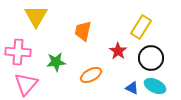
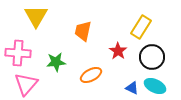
pink cross: moved 1 px down
black circle: moved 1 px right, 1 px up
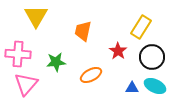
pink cross: moved 1 px down
blue triangle: rotated 24 degrees counterclockwise
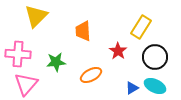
yellow triangle: rotated 15 degrees clockwise
orange trapezoid: rotated 15 degrees counterclockwise
black circle: moved 3 px right
blue triangle: rotated 32 degrees counterclockwise
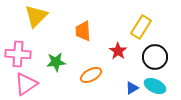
pink triangle: rotated 15 degrees clockwise
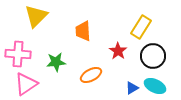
black circle: moved 2 px left, 1 px up
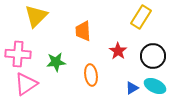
yellow rectangle: moved 10 px up
orange ellipse: rotated 70 degrees counterclockwise
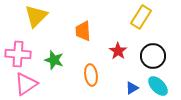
green star: moved 2 px left, 2 px up; rotated 24 degrees clockwise
cyan ellipse: moved 3 px right; rotated 20 degrees clockwise
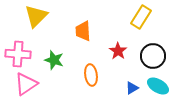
cyan ellipse: rotated 15 degrees counterclockwise
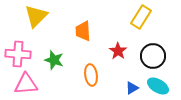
pink triangle: rotated 30 degrees clockwise
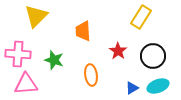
cyan ellipse: rotated 50 degrees counterclockwise
